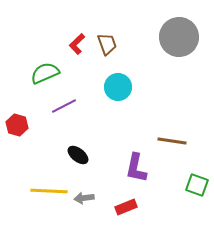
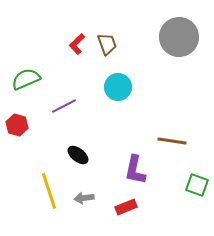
green semicircle: moved 19 px left, 6 px down
purple L-shape: moved 1 px left, 2 px down
yellow line: rotated 69 degrees clockwise
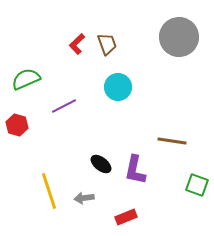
black ellipse: moved 23 px right, 9 px down
red rectangle: moved 10 px down
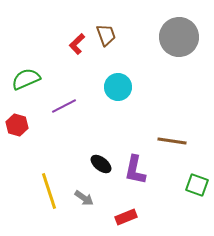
brown trapezoid: moved 1 px left, 9 px up
gray arrow: rotated 138 degrees counterclockwise
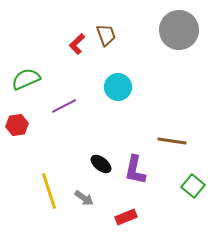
gray circle: moved 7 px up
red hexagon: rotated 25 degrees counterclockwise
green square: moved 4 px left, 1 px down; rotated 20 degrees clockwise
